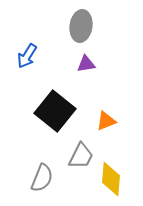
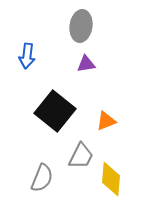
blue arrow: rotated 25 degrees counterclockwise
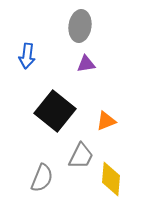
gray ellipse: moved 1 px left
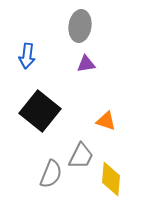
black square: moved 15 px left
orange triangle: rotated 40 degrees clockwise
gray semicircle: moved 9 px right, 4 px up
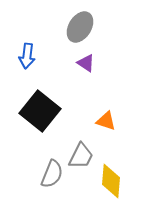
gray ellipse: moved 1 px down; rotated 24 degrees clockwise
purple triangle: moved 1 px up; rotated 42 degrees clockwise
gray semicircle: moved 1 px right
yellow diamond: moved 2 px down
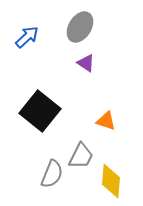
blue arrow: moved 19 px up; rotated 140 degrees counterclockwise
